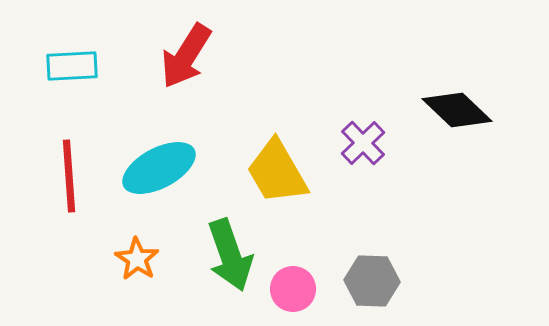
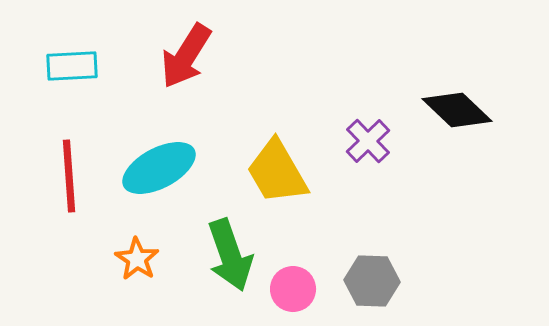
purple cross: moved 5 px right, 2 px up
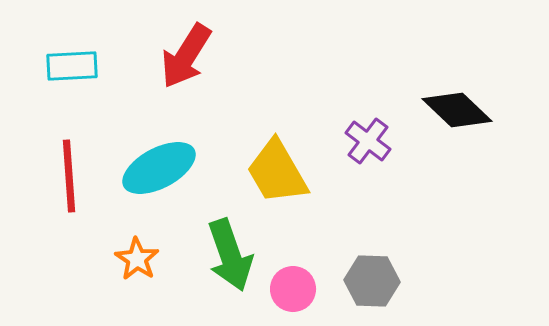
purple cross: rotated 9 degrees counterclockwise
